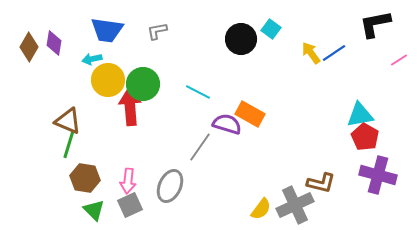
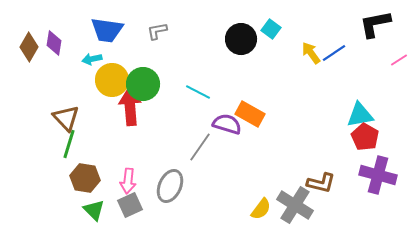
yellow circle: moved 4 px right
brown triangle: moved 2 px left, 3 px up; rotated 24 degrees clockwise
gray cross: rotated 33 degrees counterclockwise
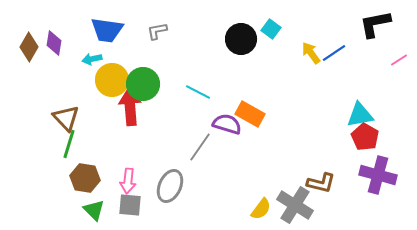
gray square: rotated 30 degrees clockwise
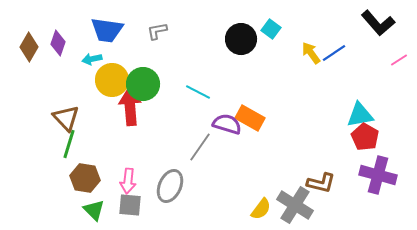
black L-shape: moved 3 px right, 1 px up; rotated 120 degrees counterclockwise
purple diamond: moved 4 px right; rotated 10 degrees clockwise
orange rectangle: moved 4 px down
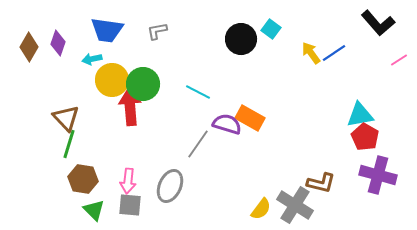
gray line: moved 2 px left, 3 px up
brown hexagon: moved 2 px left, 1 px down
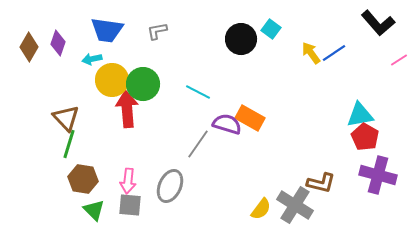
red arrow: moved 3 px left, 2 px down
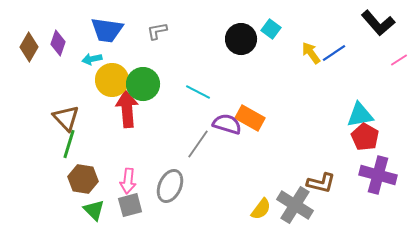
gray square: rotated 20 degrees counterclockwise
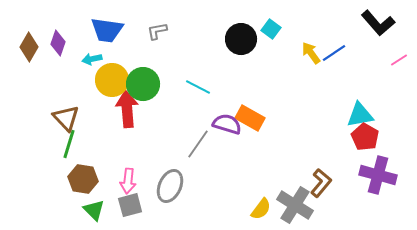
cyan line: moved 5 px up
brown L-shape: rotated 64 degrees counterclockwise
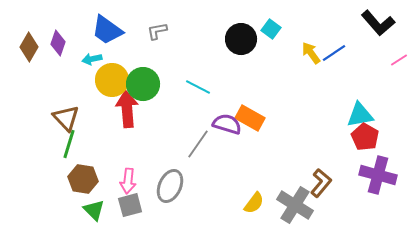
blue trapezoid: rotated 28 degrees clockwise
yellow semicircle: moved 7 px left, 6 px up
